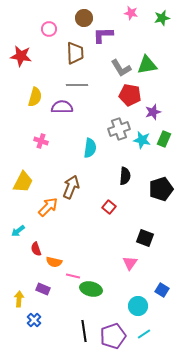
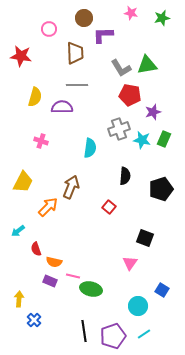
purple rectangle: moved 7 px right, 8 px up
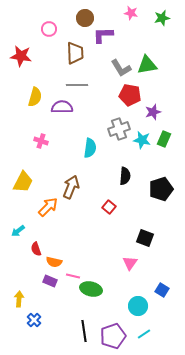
brown circle: moved 1 px right
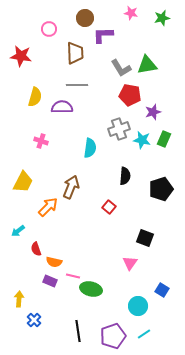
black line: moved 6 px left
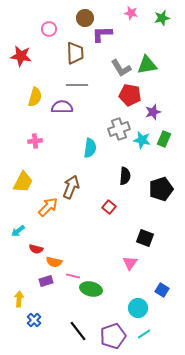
purple L-shape: moved 1 px left, 1 px up
pink cross: moved 6 px left; rotated 24 degrees counterclockwise
red semicircle: rotated 56 degrees counterclockwise
purple rectangle: moved 4 px left; rotated 40 degrees counterclockwise
cyan circle: moved 2 px down
black line: rotated 30 degrees counterclockwise
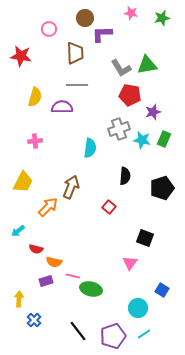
black pentagon: moved 1 px right, 1 px up
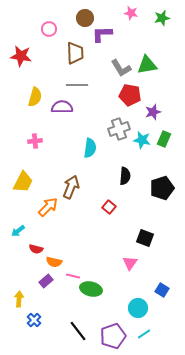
purple rectangle: rotated 24 degrees counterclockwise
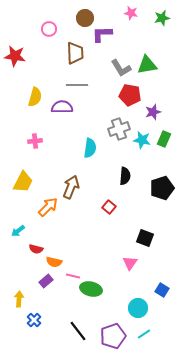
red star: moved 6 px left
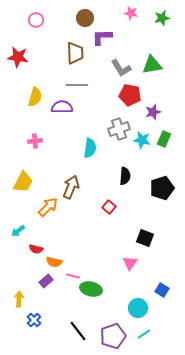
pink circle: moved 13 px left, 9 px up
purple L-shape: moved 3 px down
red star: moved 3 px right, 1 px down
green triangle: moved 5 px right
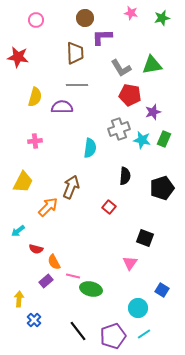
orange semicircle: rotated 49 degrees clockwise
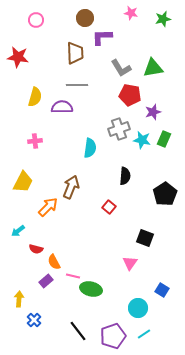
green star: moved 1 px right, 1 px down
green triangle: moved 1 px right, 3 px down
black pentagon: moved 3 px right, 6 px down; rotated 15 degrees counterclockwise
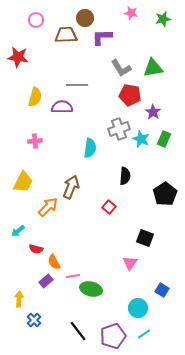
brown trapezoid: moved 9 px left, 18 px up; rotated 90 degrees counterclockwise
purple star: rotated 21 degrees counterclockwise
cyan star: moved 1 px left, 1 px up; rotated 12 degrees clockwise
pink line: rotated 24 degrees counterclockwise
